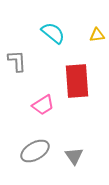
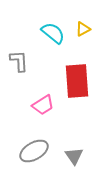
yellow triangle: moved 14 px left, 6 px up; rotated 21 degrees counterclockwise
gray L-shape: moved 2 px right
gray ellipse: moved 1 px left
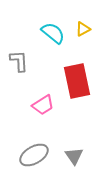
red rectangle: rotated 8 degrees counterclockwise
gray ellipse: moved 4 px down
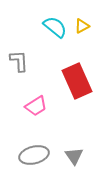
yellow triangle: moved 1 px left, 3 px up
cyan semicircle: moved 2 px right, 6 px up
red rectangle: rotated 12 degrees counterclockwise
pink trapezoid: moved 7 px left, 1 px down
gray ellipse: rotated 16 degrees clockwise
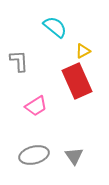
yellow triangle: moved 1 px right, 25 px down
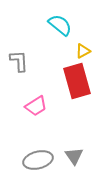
cyan semicircle: moved 5 px right, 2 px up
red rectangle: rotated 8 degrees clockwise
gray ellipse: moved 4 px right, 5 px down
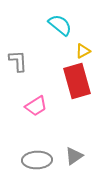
gray L-shape: moved 1 px left
gray triangle: rotated 30 degrees clockwise
gray ellipse: moved 1 px left; rotated 12 degrees clockwise
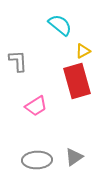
gray triangle: moved 1 px down
